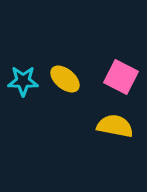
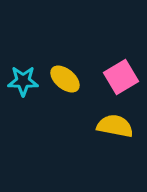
pink square: rotated 32 degrees clockwise
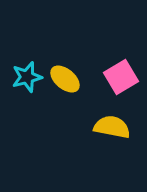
cyan star: moved 4 px right, 4 px up; rotated 16 degrees counterclockwise
yellow semicircle: moved 3 px left, 1 px down
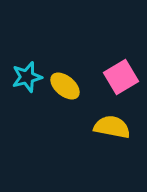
yellow ellipse: moved 7 px down
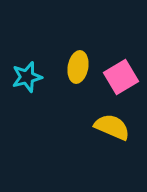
yellow ellipse: moved 13 px right, 19 px up; rotated 60 degrees clockwise
yellow semicircle: rotated 12 degrees clockwise
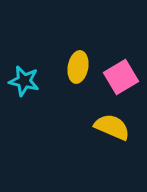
cyan star: moved 3 px left, 4 px down; rotated 28 degrees clockwise
